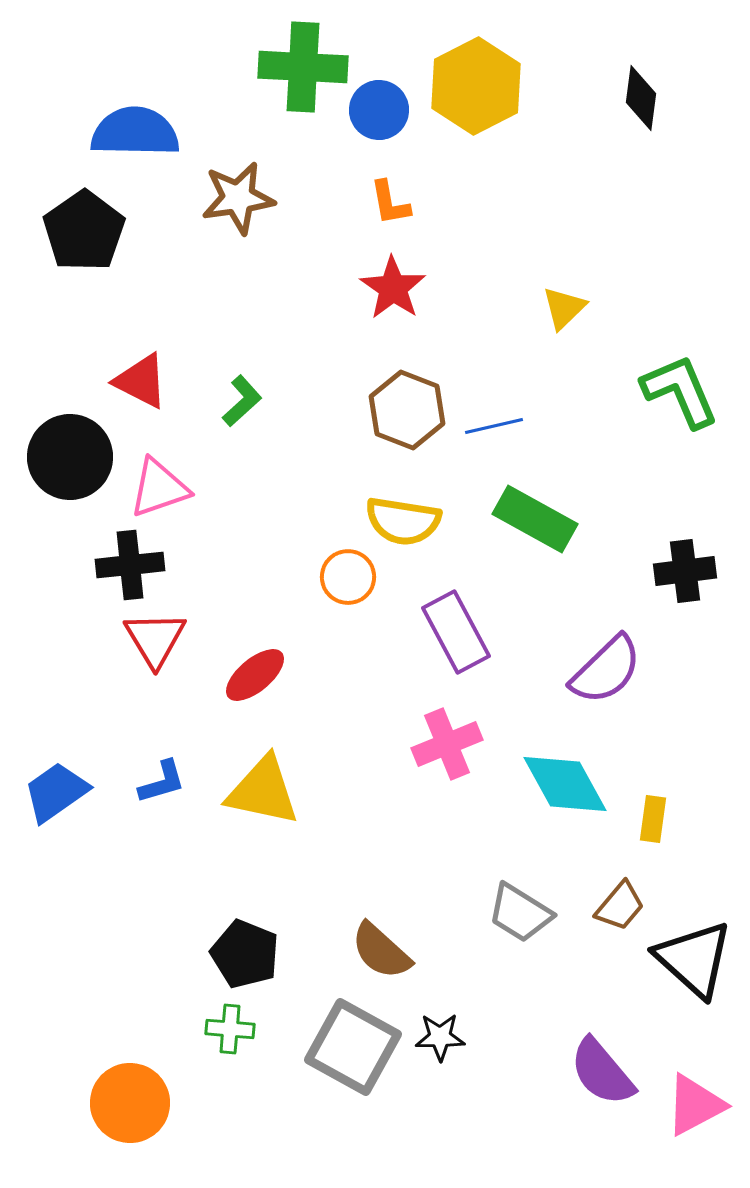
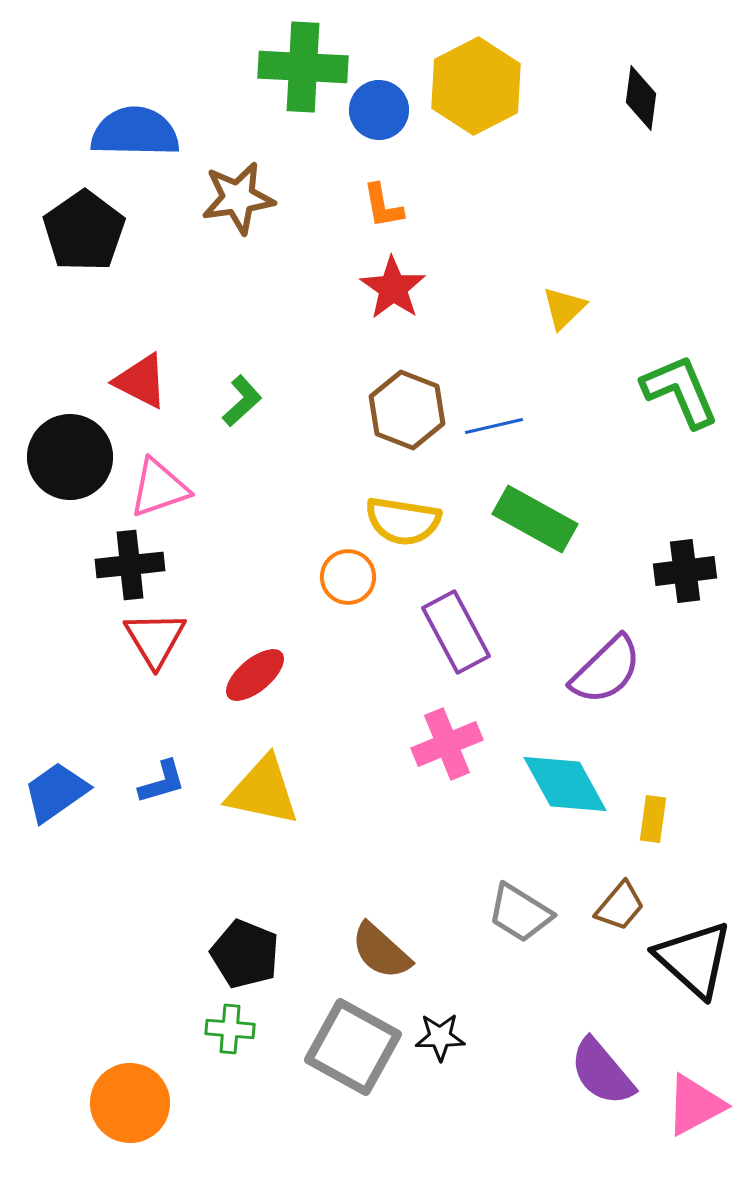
orange L-shape at (390, 203): moved 7 px left, 3 px down
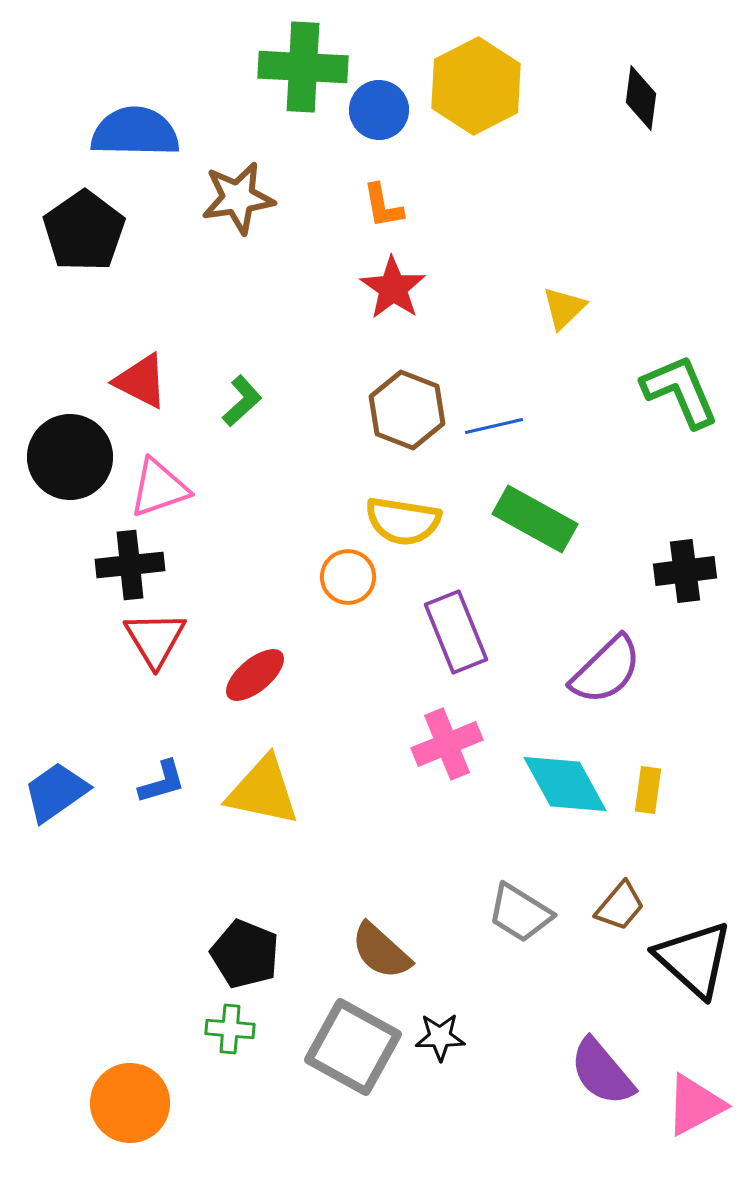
purple rectangle at (456, 632): rotated 6 degrees clockwise
yellow rectangle at (653, 819): moved 5 px left, 29 px up
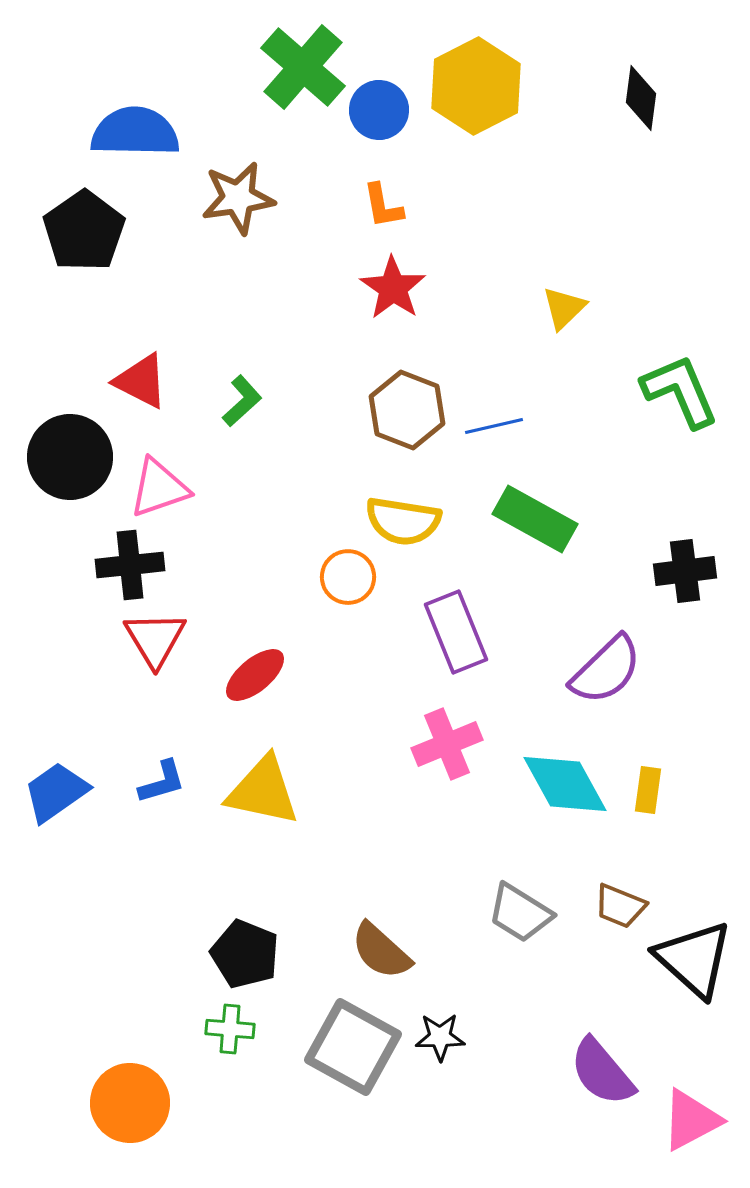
green cross at (303, 67): rotated 38 degrees clockwise
brown trapezoid at (620, 906): rotated 72 degrees clockwise
pink triangle at (695, 1105): moved 4 px left, 15 px down
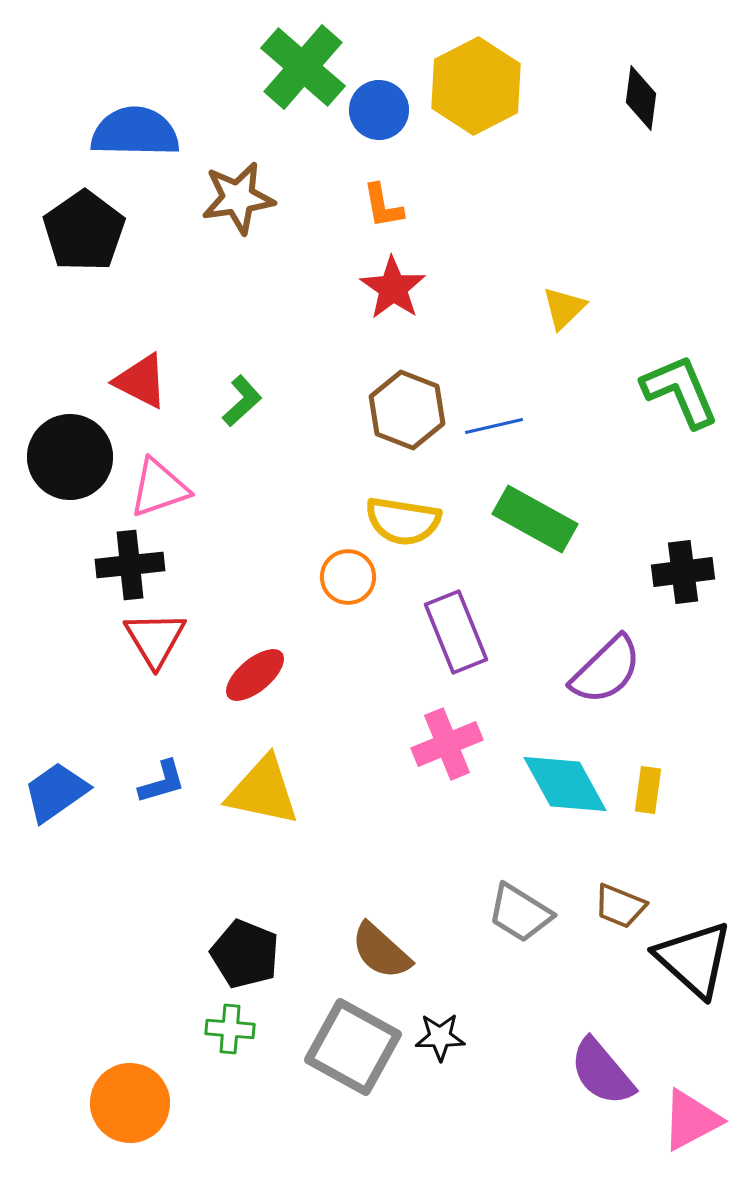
black cross at (685, 571): moved 2 px left, 1 px down
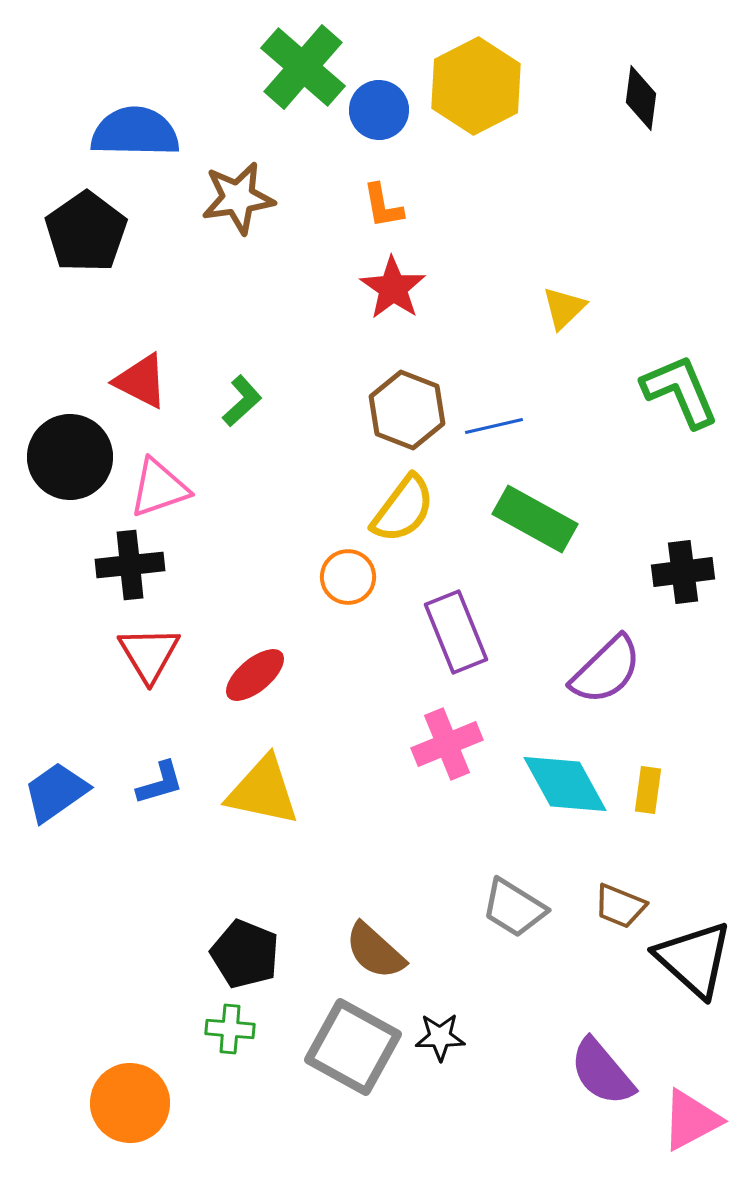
black pentagon at (84, 231): moved 2 px right, 1 px down
yellow semicircle at (403, 521): moved 12 px up; rotated 62 degrees counterclockwise
red triangle at (155, 639): moved 6 px left, 15 px down
blue L-shape at (162, 782): moved 2 px left, 1 px down
gray trapezoid at (520, 913): moved 6 px left, 5 px up
brown semicircle at (381, 951): moved 6 px left
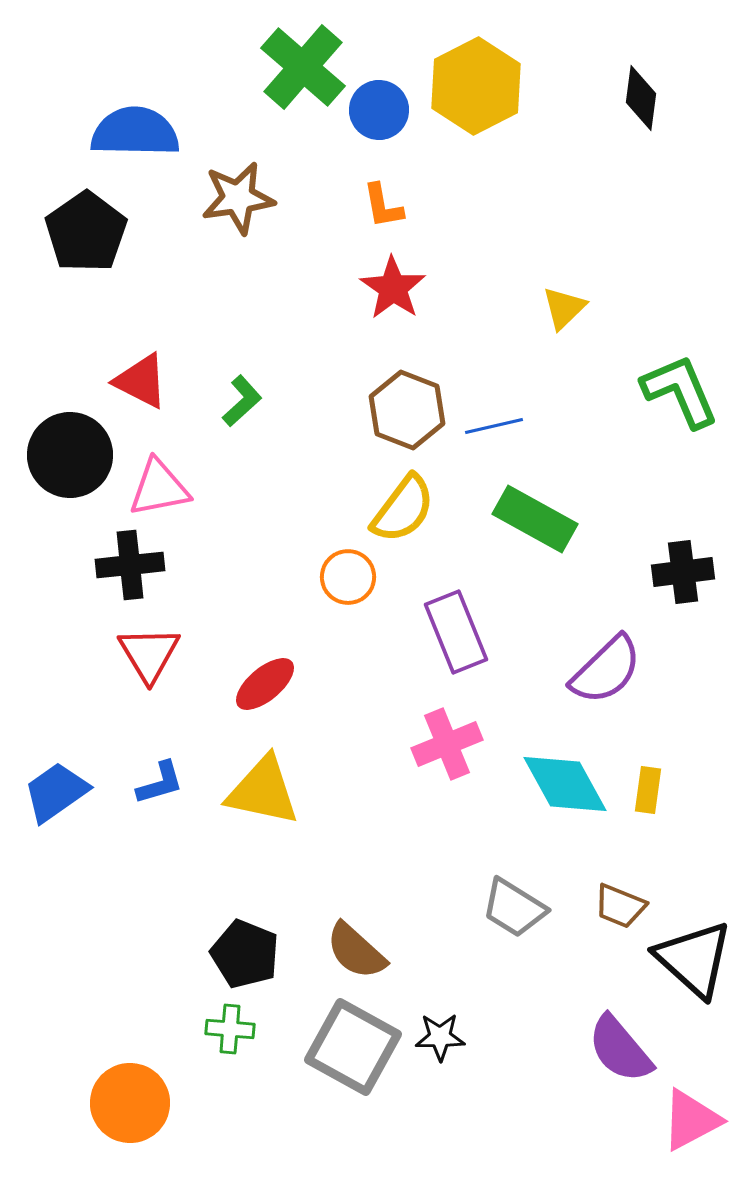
black circle at (70, 457): moved 2 px up
pink triangle at (159, 488): rotated 8 degrees clockwise
red ellipse at (255, 675): moved 10 px right, 9 px down
brown semicircle at (375, 951): moved 19 px left
purple semicircle at (602, 1072): moved 18 px right, 23 px up
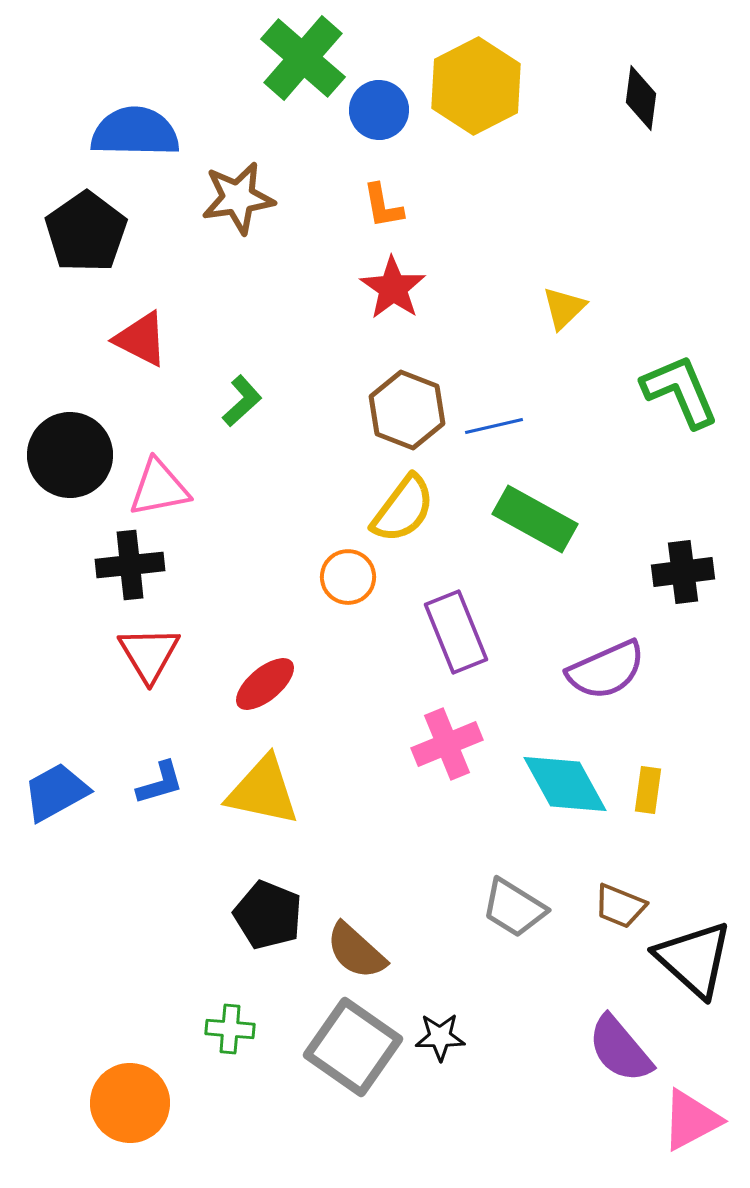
green cross at (303, 67): moved 9 px up
red triangle at (141, 381): moved 42 px up
purple semicircle at (606, 670): rotated 20 degrees clockwise
blue trapezoid at (56, 792): rotated 6 degrees clockwise
black pentagon at (245, 954): moved 23 px right, 39 px up
gray square at (353, 1047): rotated 6 degrees clockwise
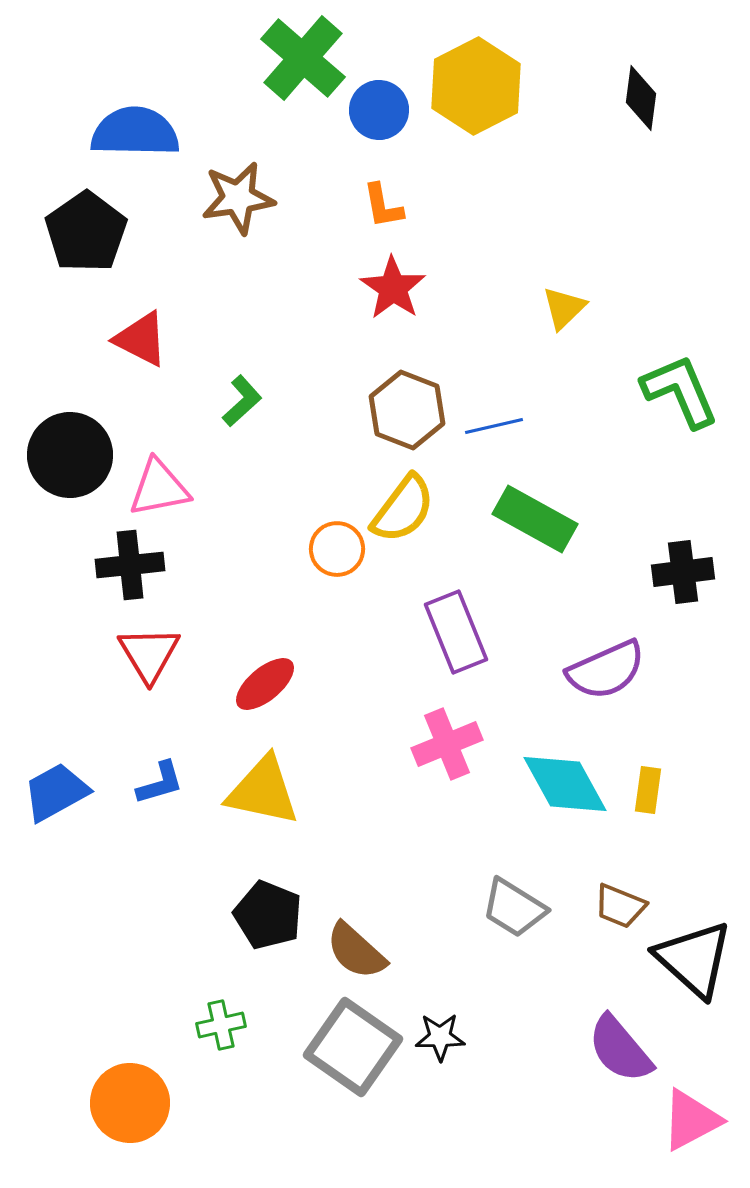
orange circle at (348, 577): moved 11 px left, 28 px up
green cross at (230, 1029): moved 9 px left, 4 px up; rotated 18 degrees counterclockwise
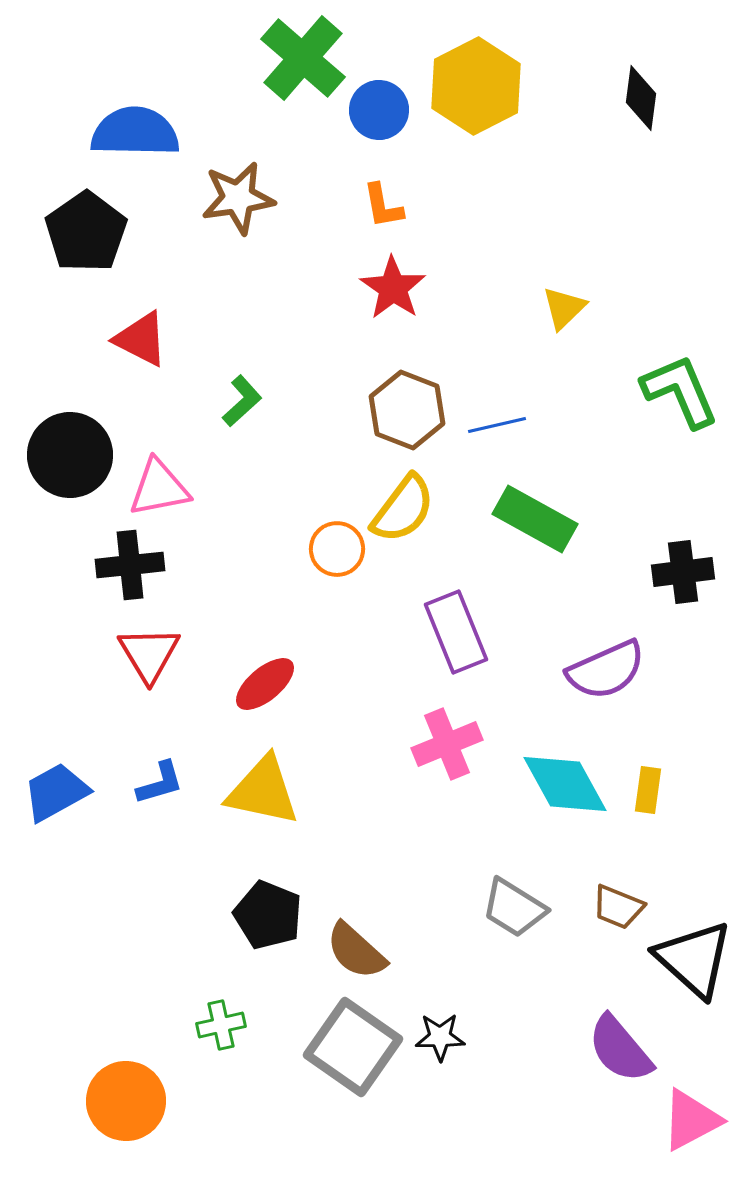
blue line at (494, 426): moved 3 px right, 1 px up
brown trapezoid at (620, 906): moved 2 px left, 1 px down
orange circle at (130, 1103): moved 4 px left, 2 px up
